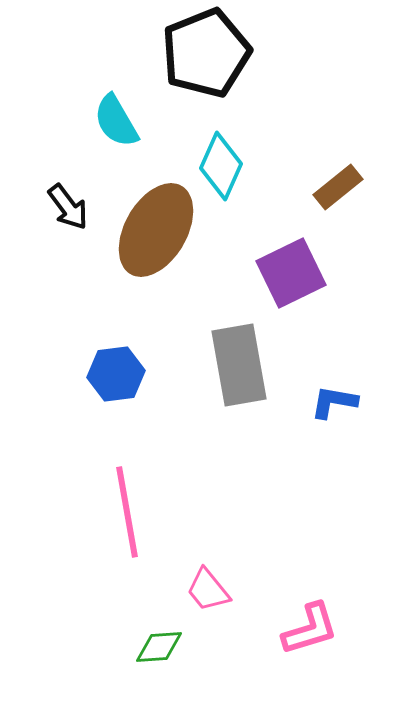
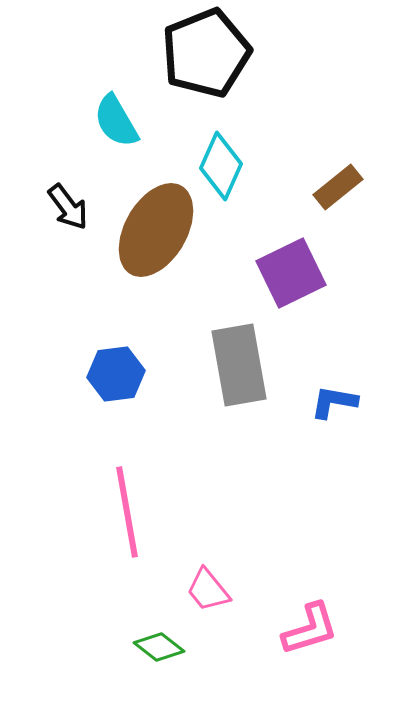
green diamond: rotated 42 degrees clockwise
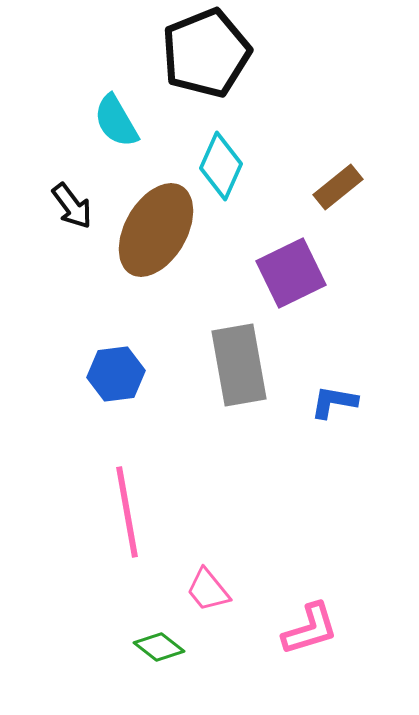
black arrow: moved 4 px right, 1 px up
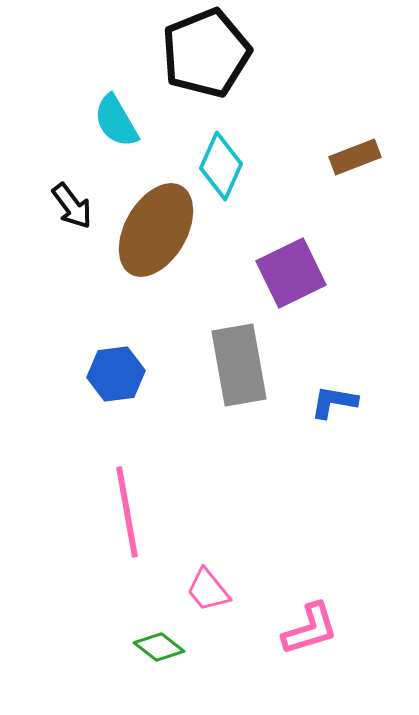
brown rectangle: moved 17 px right, 30 px up; rotated 18 degrees clockwise
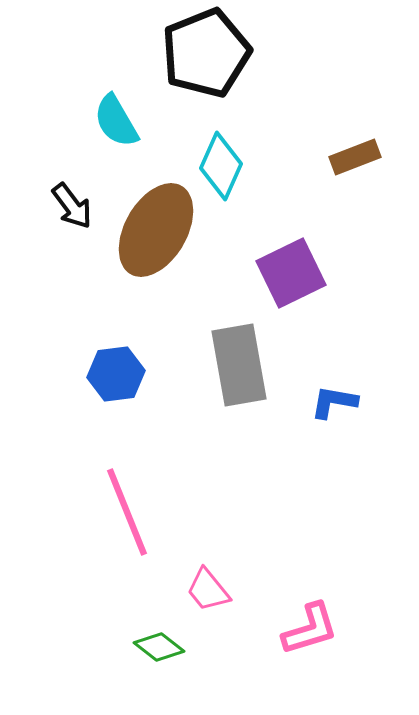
pink line: rotated 12 degrees counterclockwise
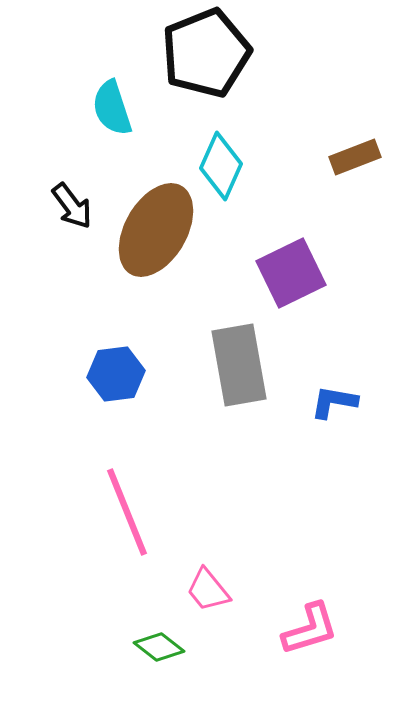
cyan semicircle: moved 4 px left, 13 px up; rotated 12 degrees clockwise
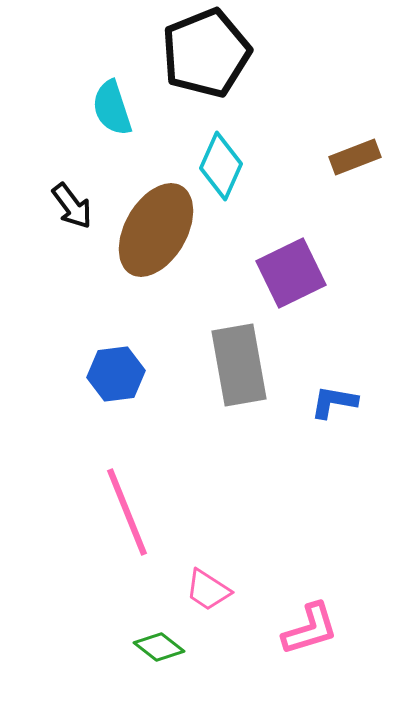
pink trapezoid: rotated 18 degrees counterclockwise
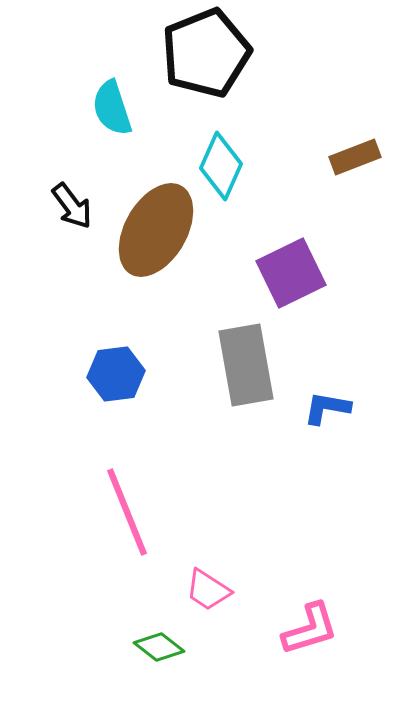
gray rectangle: moved 7 px right
blue L-shape: moved 7 px left, 6 px down
